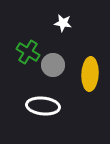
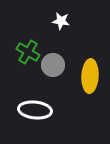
white star: moved 2 px left, 2 px up
yellow ellipse: moved 2 px down
white ellipse: moved 8 px left, 4 px down
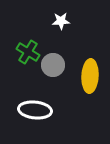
white star: rotated 12 degrees counterclockwise
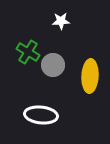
white ellipse: moved 6 px right, 5 px down
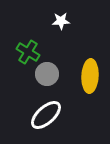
gray circle: moved 6 px left, 9 px down
white ellipse: moved 5 px right; rotated 48 degrees counterclockwise
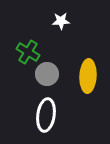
yellow ellipse: moved 2 px left
white ellipse: rotated 40 degrees counterclockwise
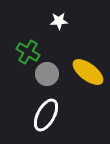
white star: moved 2 px left
yellow ellipse: moved 4 px up; rotated 56 degrees counterclockwise
white ellipse: rotated 20 degrees clockwise
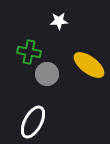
green cross: moved 1 px right; rotated 20 degrees counterclockwise
yellow ellipse: moved 1 px right, 7 px up
white ellipse: moved 13 px left, 7 px down
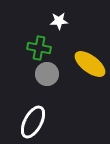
green cross: moved 10 px right, 4 px up
yellow ellipse: moved 1 px right, 1 px up
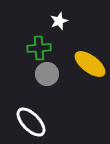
white star: rotated 18 degrees counterclockwise
green cross: rotated 15 degrees counterclockwise
white ellipse: moved 2 px left; rotated 72 degrees counterclockwise
